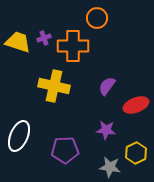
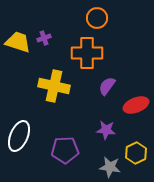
orange cross: moved 14 px right, 7 px down
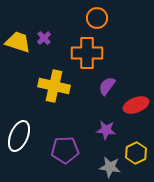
purple cross: rotated 24 degrees counterclockwise
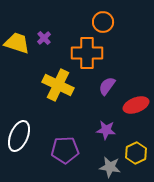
orange circle: moved 6 px right, 4 px down
yellow trapezoid: moved 1 px left, 1 px down
yellow cross: moved 4 px right, 1 px up; rotated 12 degrees clockwise
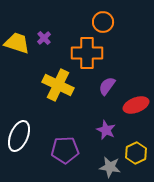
purple star: rotated 18 degrees clockwise
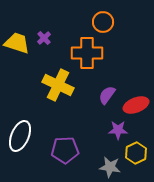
purple semicircle: moved 9 px down
purple star: moved 12 px right; rotated 24 degrees counterclockwise
white ellipse: moved 1 px right
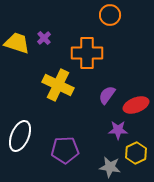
orange circle: moved 7 px right, 7 px up
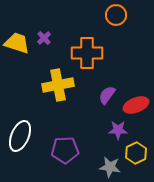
orange circle: moved 6 px right
yellow cross: rotated 36 degrees counterclockwise
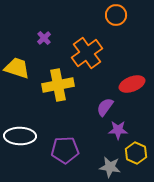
yellow trapezoid: moved 25 px down
orange cross: rotated 36 degrees counterclockwise
purple semicircle: moved 2 px left, 12 px down
red ellipse: moved 4 px left, 21 px up
white ellipse: rotated 68 degrees clockwise
yellow hexagon: rotated 10 degrees counterclockwise
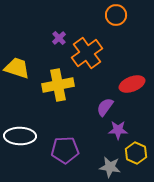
purple cross: moved 15 px right
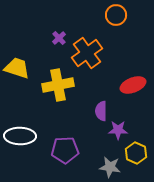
red ellipse: moved 1 px right, 1 px down
purple semicircle: moved 4 px left, 4 px down; rotated 36 degrees counterclockwise
